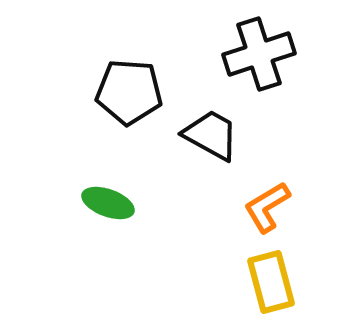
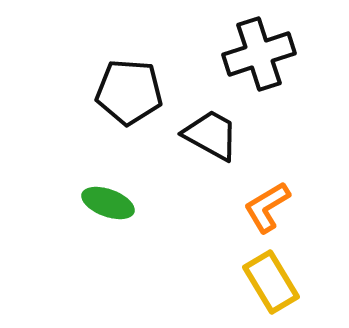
yellow rectangle: rotated 16 degrees counterclockwise
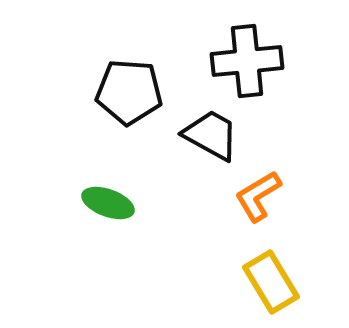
black cross: moved 12 px left, 7 px down; rotated 12 degrees clockwise
orange L-shape: moved 9 px left, 11 px up
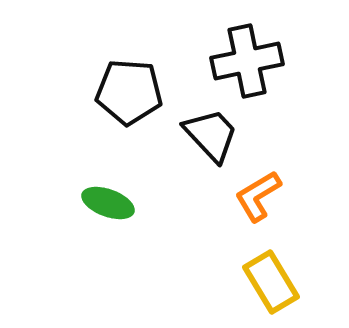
black cross: rotated 6 degrees counterclockwise
black trapezoid: rotated 18 degrees clockwise
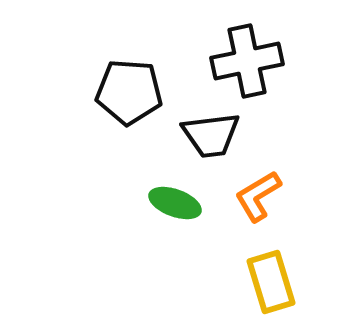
black trapezoid: rotated 126 degrees clockwise
green ellipse: moved 67 px right
yellow rectangle: rotated 14 degrees clockwise
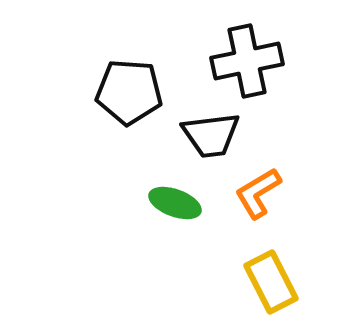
orange L-shape: moved 3 px up
yellow rectangle: rotated 10 degrees counterclockwise
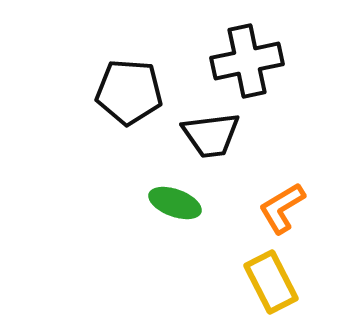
orange L-shape: moved 24 px right, 15 px down
